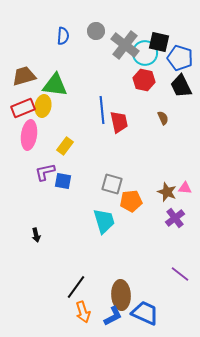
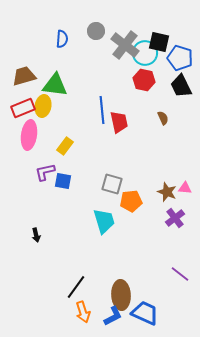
blue semicircle: moved 1 px left, 3 px down
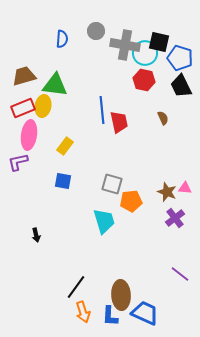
gray cross: rotated 28 degrees counterclockwise
purple L-shape: moved 27 px left, 10 px up
blue L-shape: moved 3 px left; rotated 120 degrees clockwise
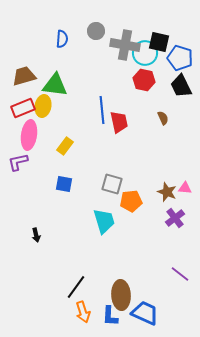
blue square: moved 1 px right, 3 px down
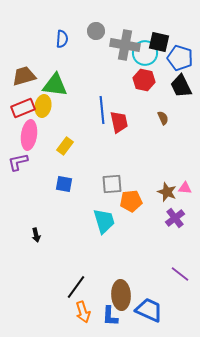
gray square: rotated 20 degrees counterclockwise
blue trapezoid: moved 4 px right, 3 px up
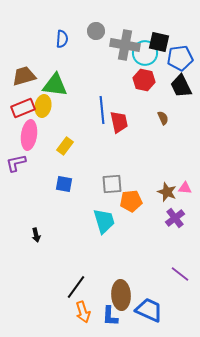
blue pentagon: rotated 25 degrees counterclockwise
purple L-shape: moved 2 px left, 1 px down
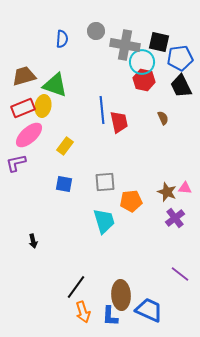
cyan circle: moved 3 px left, 9 px down
green triangle: rotated 12 degrees clockwise
pink ellipse: rotated 40 degrees clockwise
gray square: moved 7 px left, 2 px up
black arrow: moved 3 px left, 6 px down
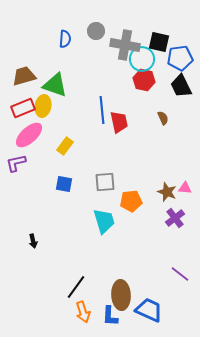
blue semicircle: moved 3 px right
cyan circle: moved 3 px up
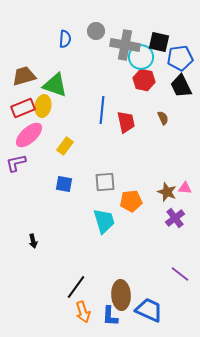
cyan circle: moved 1 px left, 2 px up
blue line: rotated 12 degrees clockwise
red trapezoid: moved 7 px right
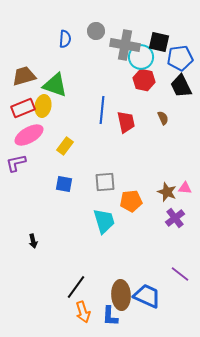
pink ellipse: rotated 12 degrees clockwise
blue trapezoid: moved 2 px left, 14 px up
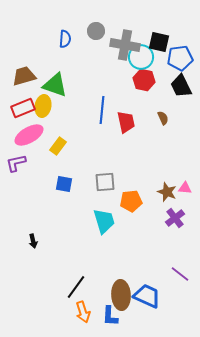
yellow rectangle: moved 7 px left
